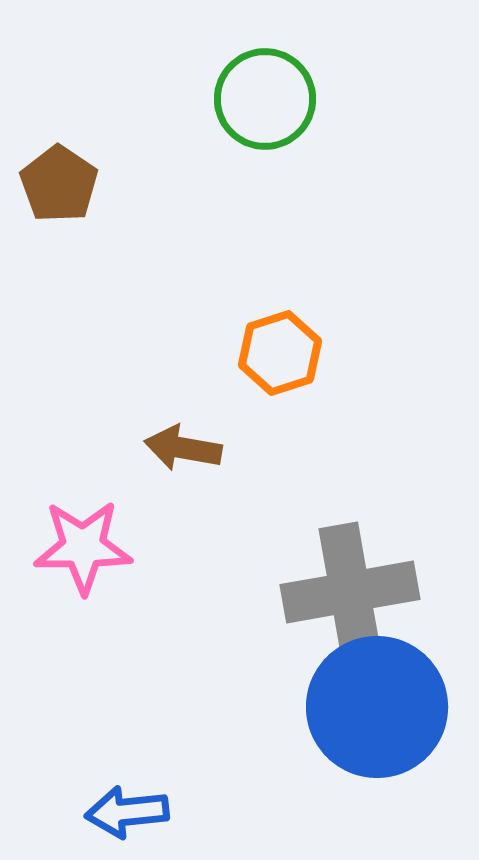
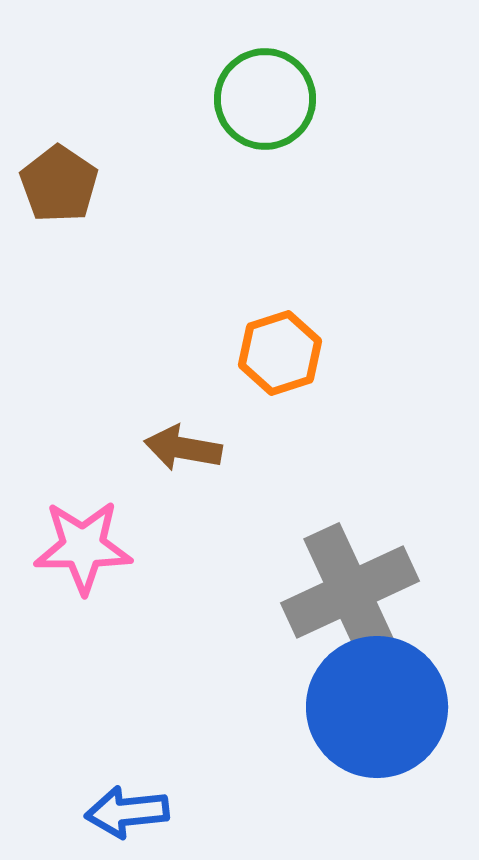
gray cross: rotated 15 degrees counterclockwise
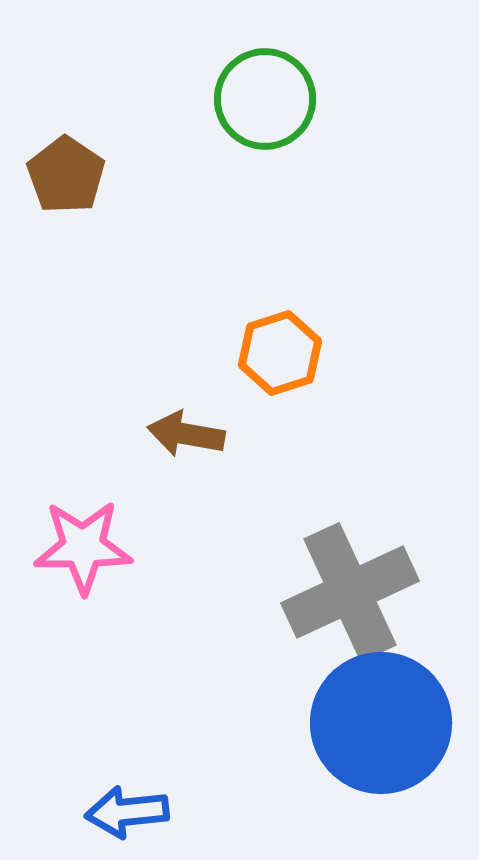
brown pentagon: moved 7 px right, 9 px up
brown arrow: moved 3 px right, 14 px up
blue circle: moved 4 px right, 16 px down
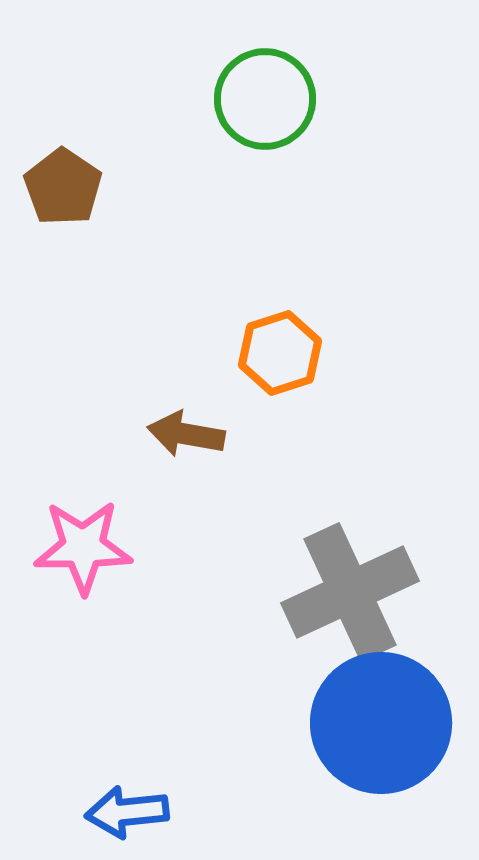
brown pentagon: moved 3 px left, 12 px down
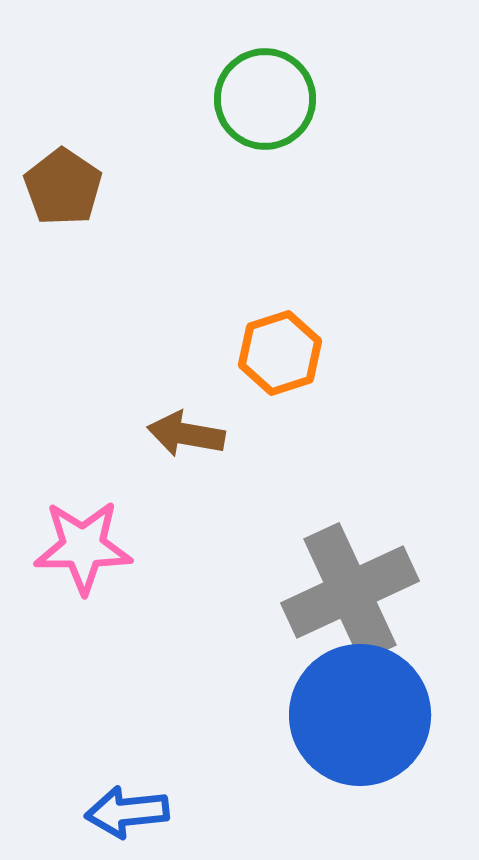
blue circle: moved 21 px left, 8 px up
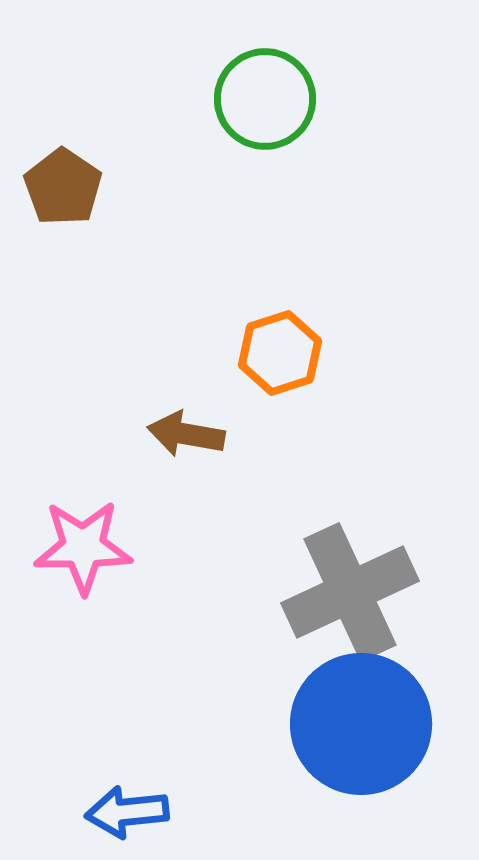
blue circle: moved 1 px right, 9 px down
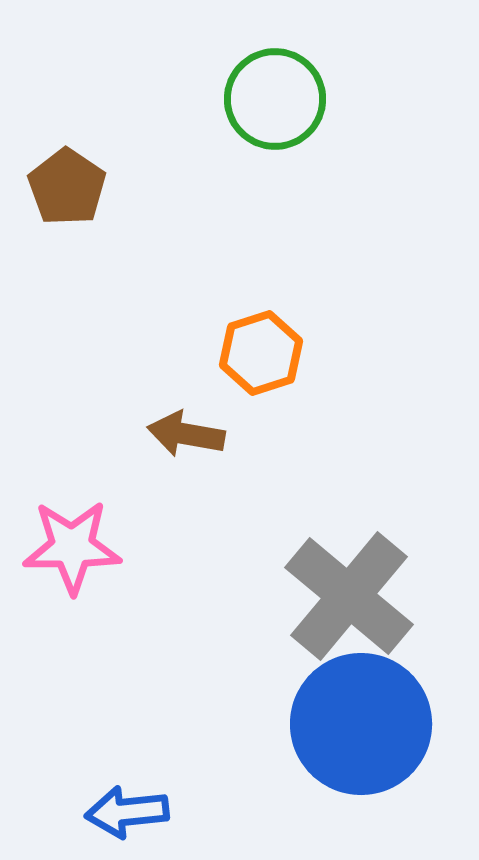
green circle: moved 10 px right
brown pentagon: moved 4 px right
orange hexagon: moved 19 px left
pink star: moved 11 px left
gray cross: moved 1 px left, 4 px down; rotated 25 degrees counterclockwise
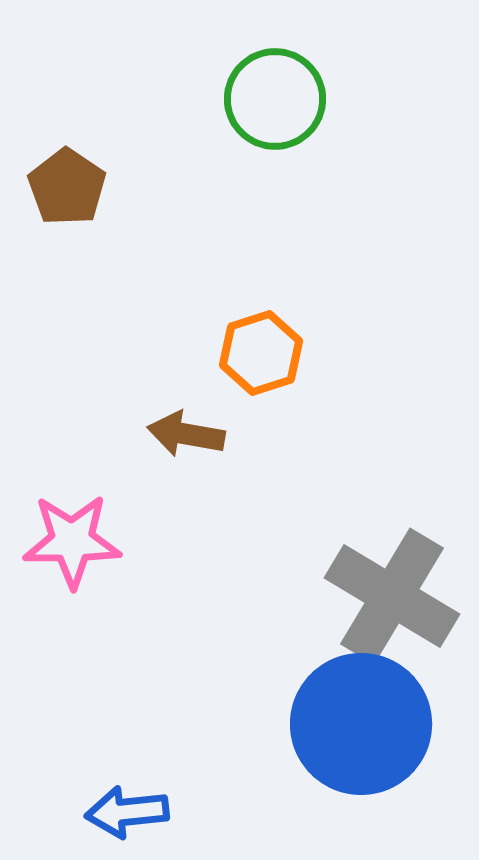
pink star: moved 6 px up
gray cross: moved 43 px right; rotated 9 degrees counterclockwise
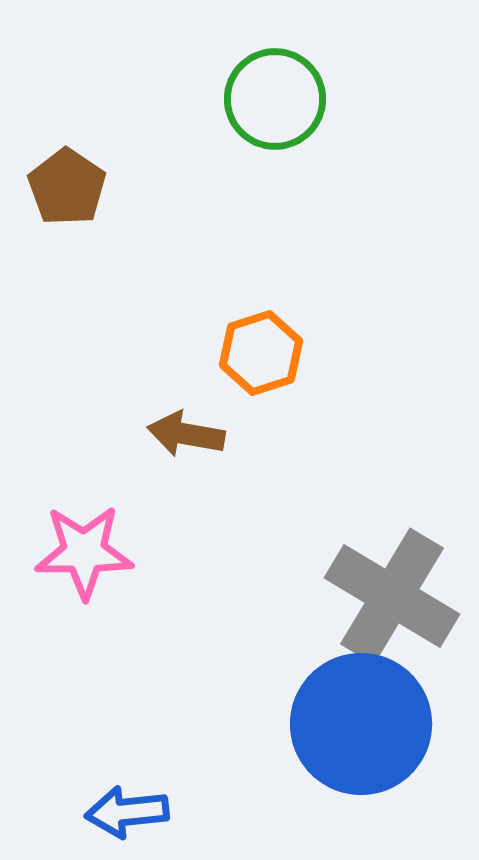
pink star: moved 12 px right, 11 px down
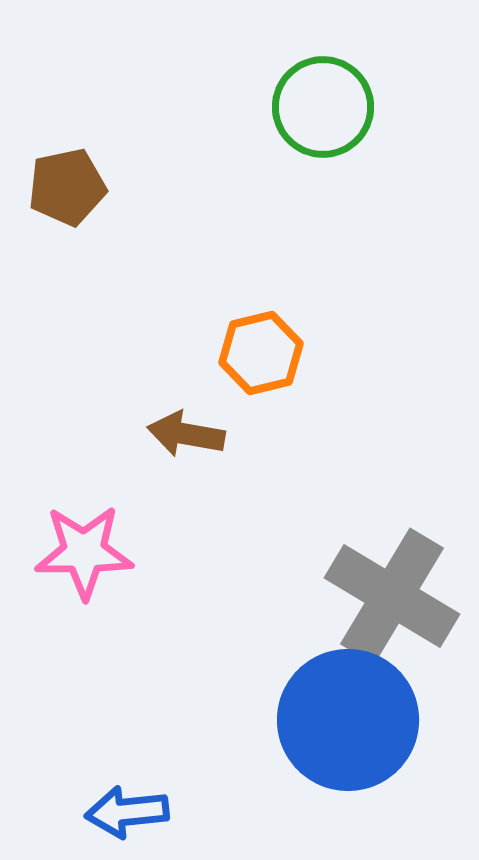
green circle: moved 48 px right, 8 px down
brown pentagon: rotated 26 degrees clockwise
orange hexagon: rotated 4 degrees clockwise
blue circle: moved 13 px left, 4 px up
